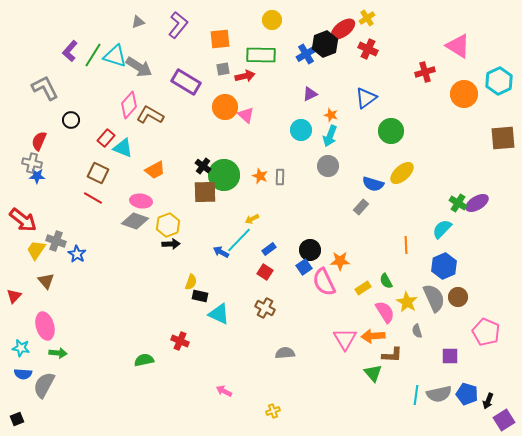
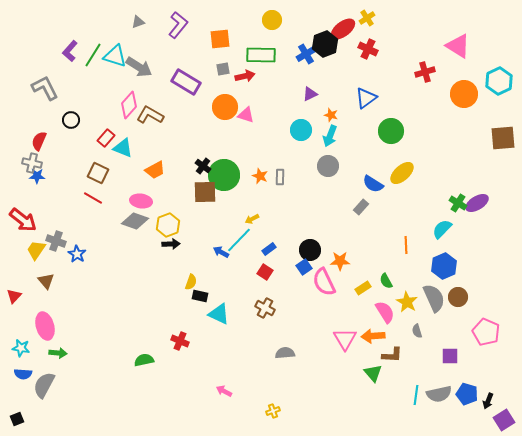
pink triangle at (246, 115): rotated 24 degrees counterclockwise
blue semicircle at (373, 184): rotated 15 degrees clockwise
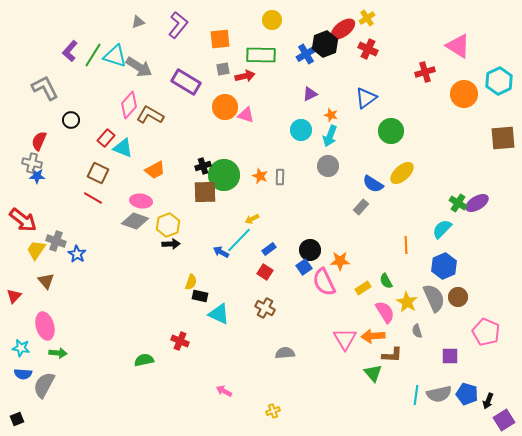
black cross at (203, 166): rotated 35 degrees clockwise
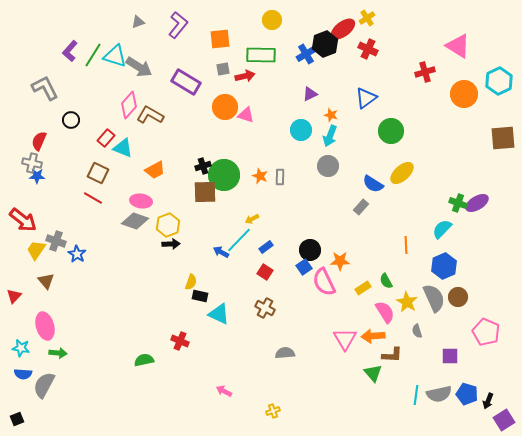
green cross at (458, 203): rotated 12 degrees counterclockwise
blue rectangle at (269, 249): moved 3 px left, 2 px up
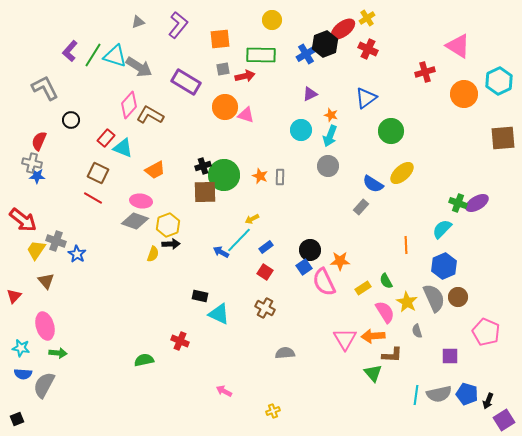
yellow semicircle at (191, 282): moved 38 px left, 28 px up
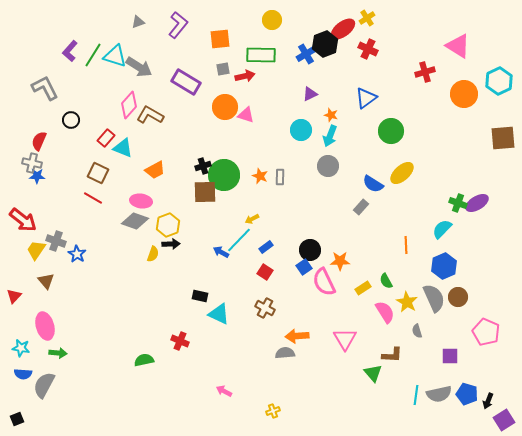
orange arrow at (373, 336): moved 76 px left
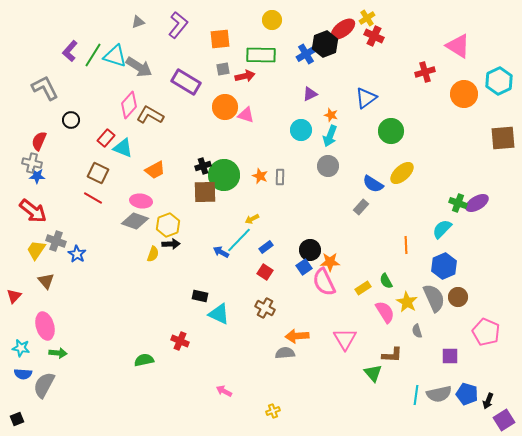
red cross at (368, 49): moved 6 px right, 13 px up
red arrow at (23, 220): moved 10 px right, 9 px up
orange star at (340, 261): moved 10 px left, 1 px down
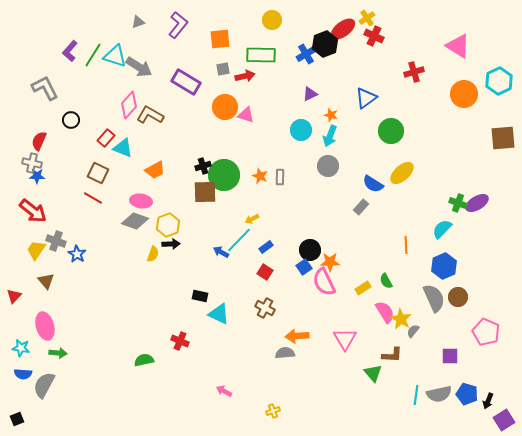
red cross at (425, 72): moved 11 px left
yellow star at (407, 302): moved 6 px left, 17 px down
gray semicircle at (417, 331): moved 4 px left; rotated 56 degrees clockwise
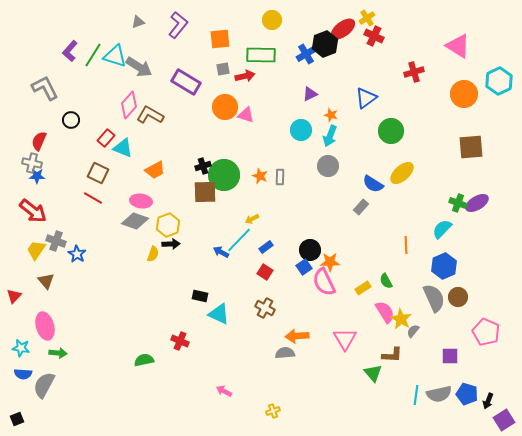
brown square at (503, 138): moved 32 px left, 9 px down
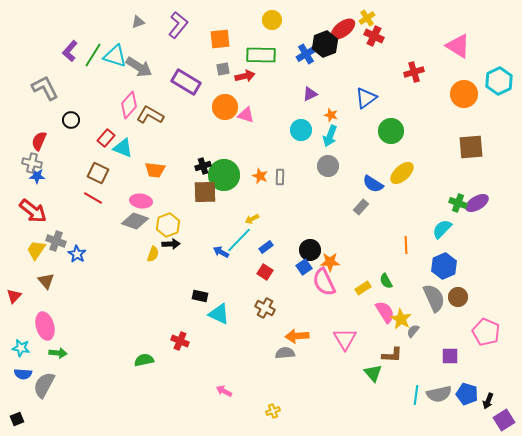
orange trapezoid at (155, 170): rotated 35 degrees clockwise
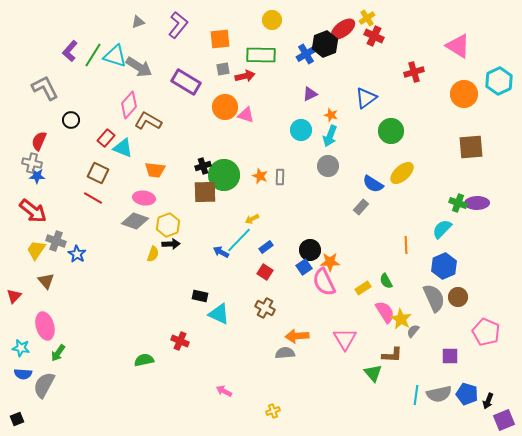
brown L-shape at (150, 115): moved 2 px left, 6 px down
pink ellipse at (141, 201): moved 3 px right, 3 px up
purple ellipse at (477, 203): rotated 30 degrees clockwise
green arrow at (58, 353): rotated 120 degrees clockwise
purple square at (504, 420): rotated 10 degrees clockwise
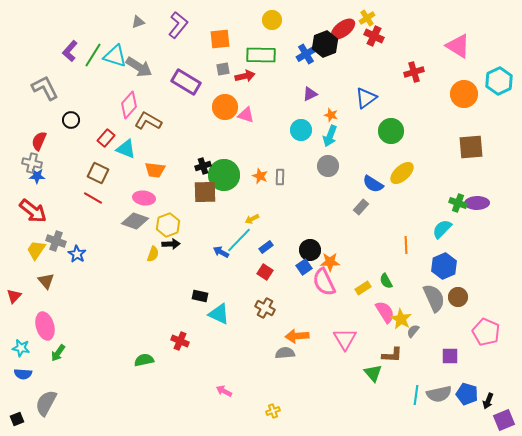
cyan triangle at (123, 148): moved 3 px right, 1 px down
gray semicircle at (44, 385): moved 2 px right, 18 px down
